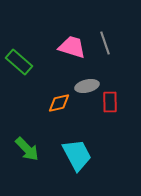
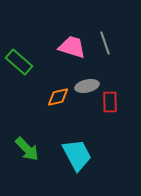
orange diamond: moved 1 px left, 6 px up
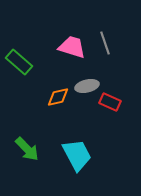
red rectangle: rotated 65 degrees counterclockwise
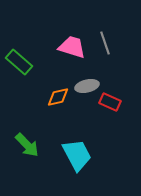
green arrow: moved 4 px up
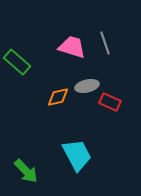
green rectangle: moved 2 px left
green arrow: moved 1 px left, 26 px down
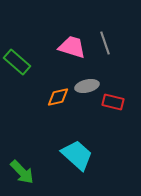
red rectangle: moved 3 px right; rotated 10 degrees counterclockwise
cyan trapezoid: rotated 20 degrees counterclockwise
green arrow: moved 4 px left, 1 px down
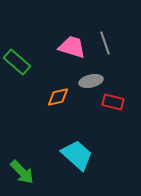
gray ellipse: moved 4 px right, 5 px up
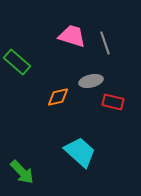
pink trapezoid: moved 11 px up
cyan trapezoid: moved 3 px right, 3 px up
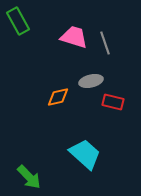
pink trapezoid: moved 2 px right, 1 px down
green rectangle: moved 1 px right, 41 px up; rotated 20 degrees clockwise
cyan trapezoid: moved 5 px right, 2 px down
green arrow: moved 7 px right, 5 px down
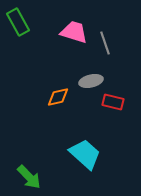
green rectangle: moved 1 px down
pink trapezoid: moved 5 px up
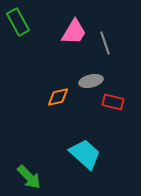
pink trapezoid: rotated 104 degrees clockwise
